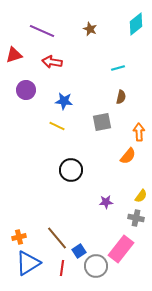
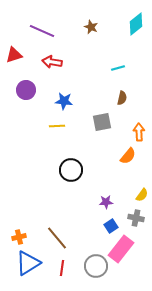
brown star: moved 1 px right, 2 px up
brown semicircle: moved 1 px right, 1 px down
yellow line: rotated 28 degrees counterclockwise
yellow semicircle: moved 1 px right, 1 px up
blue square: moved 32 px right, 25 px up
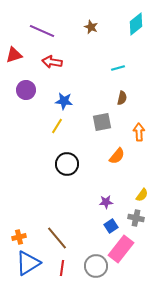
yellow line: rotated 56 degrees counterclockwise
orange semicircle: moved 11 px left
black circle: moved 4 px left, 6 px up
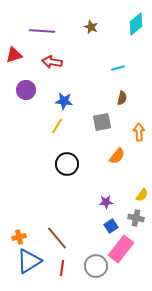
purple line: rotated 20 degrees counterclockwise
blue triangle: moved 1 px right, 2 px up
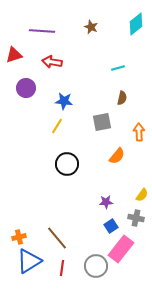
purple circle: moved 2 px up
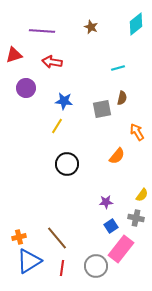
gray square: moved 13 px up
orange arrow: moved 2 px left; rotated 30 degrees counterclockwise
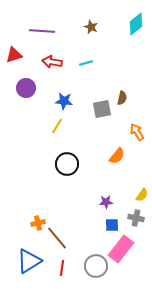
cyan line: moved 32 px left, 5 px up
blue square: moved 1 px right, 1 px up; rotated 32 degrees clockwise
orange cross: moved 19 px right, 14 px up
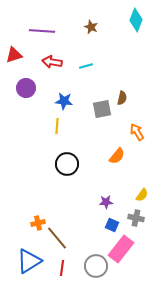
cyan diamond: moved 4 px up; rotated 30 degrees counterclockwise
cyan line: moved 3 px down
yellow line: rotated 28 degrees counterclockwise
blue square: rotated 24 degrees clockwise
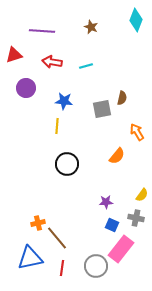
blue triangle: moved 1 px right, 3 px up; rotated 20 degrees clockwise
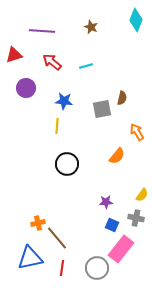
red arrow: rotated 30 degrees clockwise
gray circle: moved 1 px right, 2 px down
